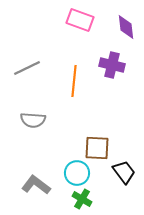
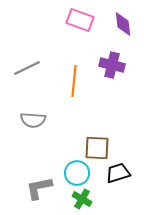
purple diamond: moved 3 px left, 3 px up
black trapezoid: moved 6 px left, 1 px down; rotated 70 degrees counterclockwise
gray L-shape: moved 3 px right, 3 px down; rotated 48 degrees counterclockwise
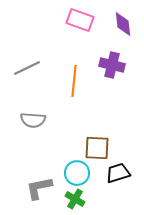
green cross: moved 7 px left
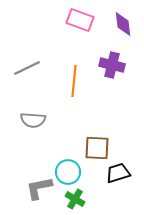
cyan circle: moved 9 px left, 1 px up
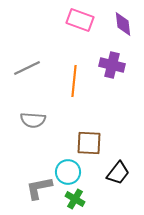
brown square: moved 8 px left, 5 px up
black trapezoid: rotated 145 degrees clockwise
